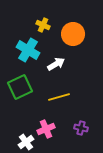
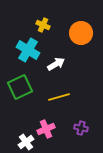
orange circle: moved 8 px right, 1 px up
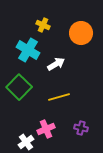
green square: moved 1 px left; rotated 20 degrees counterclockwise
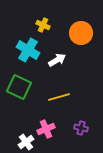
white arrow: moved 1 px right, 4 px up
green square: rotated 20 degrees counterclockwise
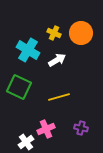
yellow cross: moved 11 px right, 8 px down
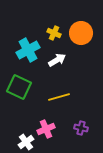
cyan cross: rotated 30 degrees clockwise
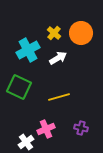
yellow cross: rotated 16 degrees clockwise
white arrow: moved 1 px right, 2 px up
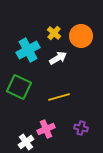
orange circle: moved 3 px down
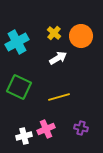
cyan cross: moved 11 px left, 8 px up
white cross: moved 2 px left, 6 px up; rotated 21 degrees clockwise
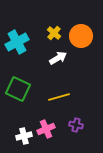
green square: moved 1 px left, 2 px down
purple cross: moved 5 px left, 3 px up
